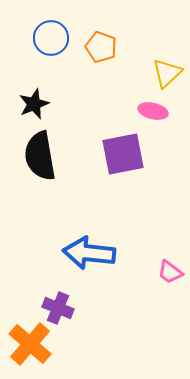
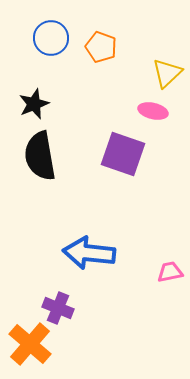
purple square: rotated 30 degrees clockwise
pink trapezoid: rotated 132 degrees clockwise
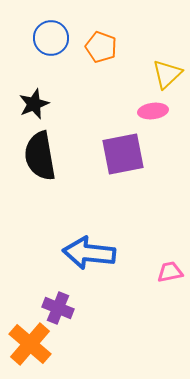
yellow triangle: moved 1 px down
pink ellipse: rotated 20 degrees counterclockwise
purple square: rotated 30 degrees counterclockwise
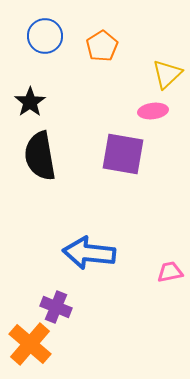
blue circle: moved 6 px left, 2 px up
orange pentagon: moved 1 px right, 1 px up; rotated 20 degrees clockwise
black star: moved 4 px left, 2 px up; rotated 12 degrees counterclockwise
purple square: rotated 21 degrees clockwise
purple cross: moved 2 px left, 1 px up
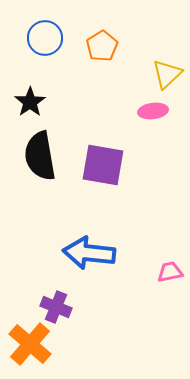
blue circle: moved 2 px down
purple square: moved 20 px left, 11 px down
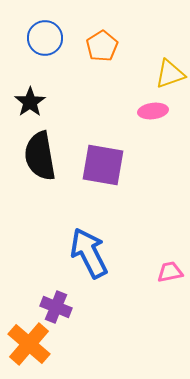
yellow triangle: moved 3 px right; rotated 24 degrees clockwise
blue arrow: rotated 57 degrees clockwise
orange cross: moved 1 px left
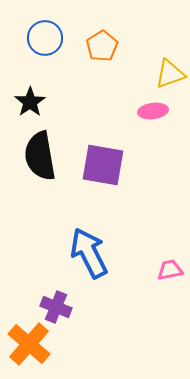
pink trapezoid: moved 2 px up
